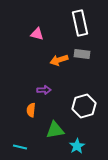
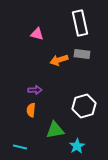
purple arrow: moved 9 px left
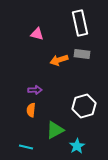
green triangle: rotated 18 degrees counterclockwise
cyan line: moved 6 px right
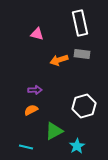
orange semicircle: rotated 56 degrees clockwise
green triangle: moved 1 px left, 1 px down
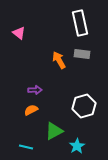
pink triangle: moved 18 px left, 1 px up; rotated 24 degrees clockwise
orange arrow: rotated 78 degrees clockwise
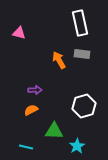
pink triangle: rotated 24 degrees counterclockwise
green triangle: rotated 30 degrees clockwise
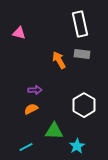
white rectangle: moved 1 px down
white hexagon: moved 1 px up; rotated 15 degrees counterclockwise
orange semicircle: moved 1 px up
cyan line: rotated 40 degrees counterclockwise
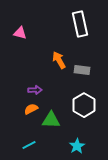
pink triangle: moved 1 px right
gray rectangle: moved 16 px down
green triangle: moved 3 px left, 11 px up
cyan line: moved 3 px right, 2 px up
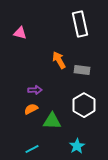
green triangle: moved 1 px right, 1 px down
cyan line: moved 3 px right, 4 px down
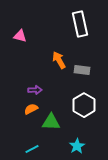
pink triangle: moved 3 px down
green triangle: moved 1 px left, 1 px down
